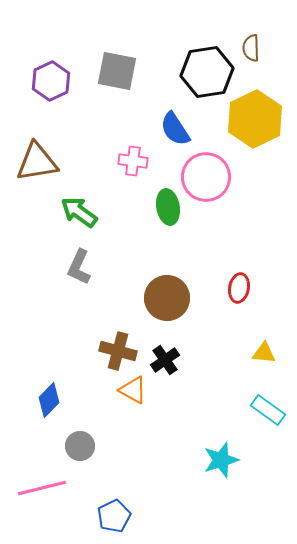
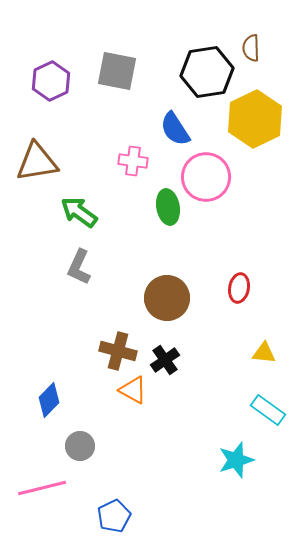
cyan star: moved 15 px right
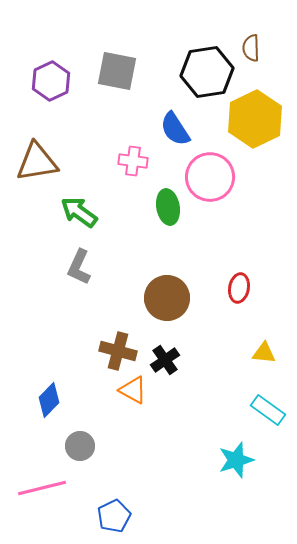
pink circle: moved 4 px right
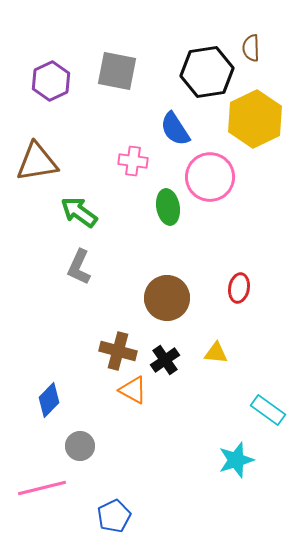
yellow triangle: moved 48 px left
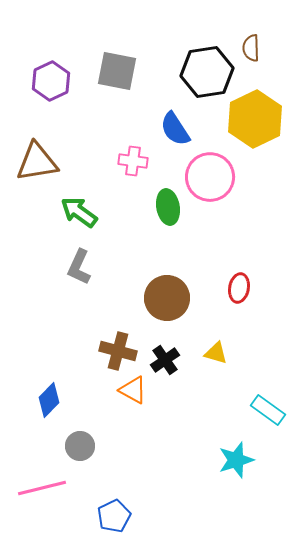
yellow triangle: rotated 10 degrees clockwise
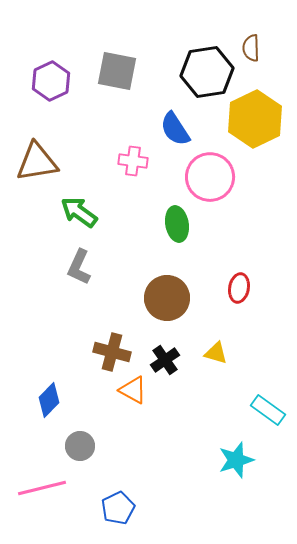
green ellipse: moved 9 px right, 17 px down
brown cross: moved 6 px left, 1 px down
blue pentagon: moved 4 px right, 8 px up
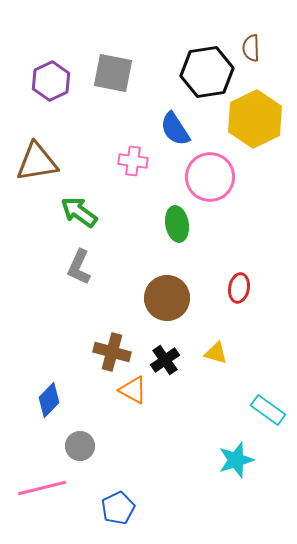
gray square: moved 4 px left, 2 px down
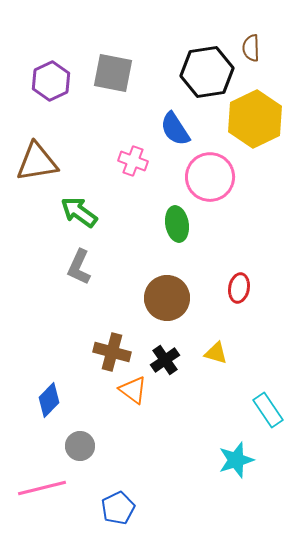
pink cross: rotated 12 degrees clockwise
orange triangle: rotated 8 degrees clockwise
cyan rectangle: rotated 20 degrees clockwise
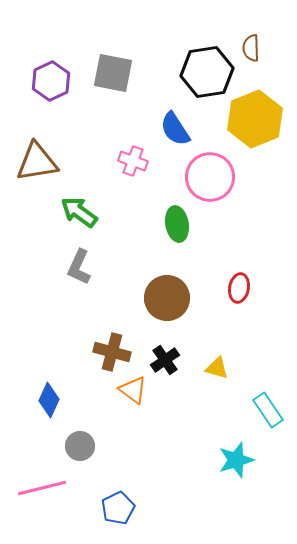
yellow hexagon: rotated 4 degrees clockwise
yellow triangle: moved 1 px right, 15 px down
blue diamond: rotated 20 degrees counterclockwise
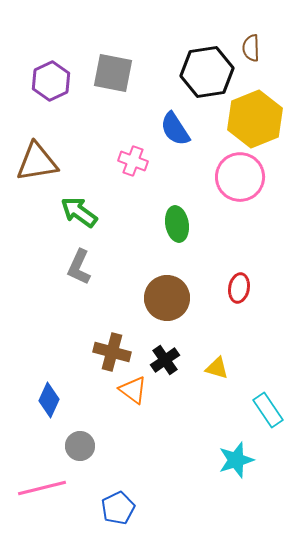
pink circle: moved 30 px right
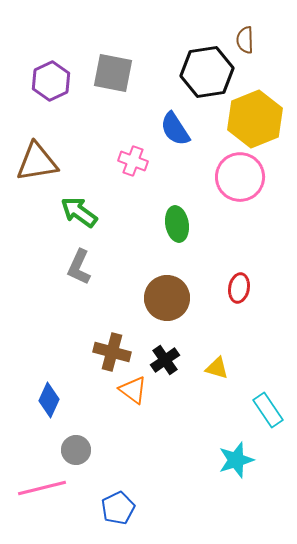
brown semicircle: moved 6 px left, 8 px up
gray circle: moved 4 px left, 4 px down
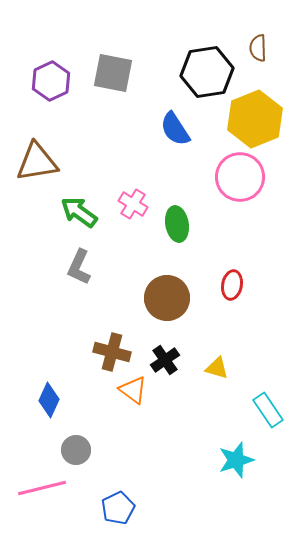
brown semicircle: moved 13 px right, 8 px down
pink cross: moved 43 px down; rotated 12 degrees clockwise
red ellipse: moved 7 px left, 3 px up
